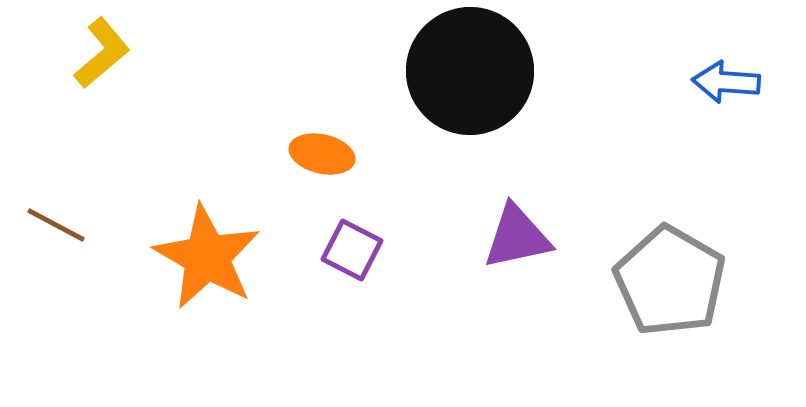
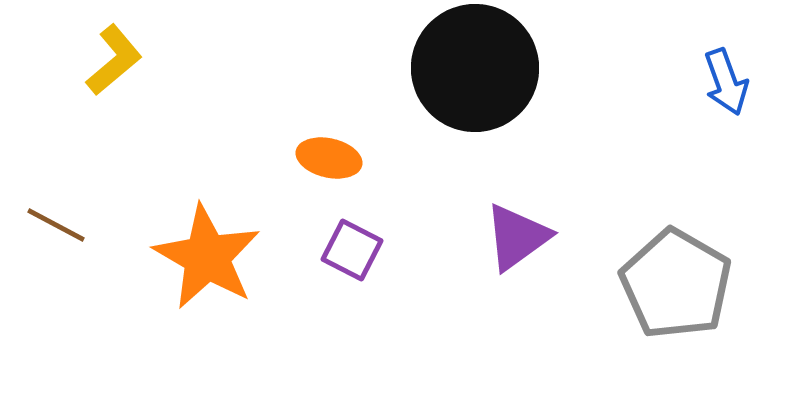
yellow L-shape: moved 12 px right, 7 px down
black circle: moved 5 px right, 3 px up
blue arrow: rotated 114 degrees counterclockwise
orange ellipse: moved 7 px right, 4 px down
purple triangle: rotated 24 degrees counterclockwise
gray pentagon: moved 6 px right, 3 px down
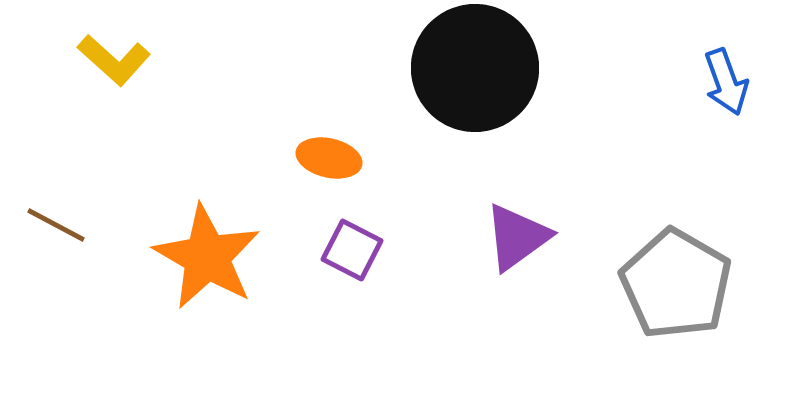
yellow L-shape: rotated 82 degrees clockwise
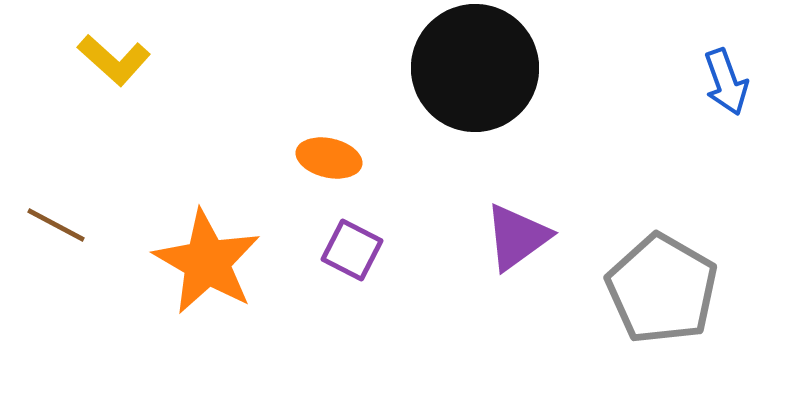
orange star: moved 5 px down
gray pentagon: moved 14 px left, 5 px down
